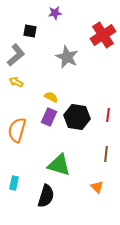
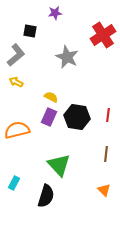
orange semicircle: rotated 60 degrees clockwise
green triangle: rotated 30 degrees clockwise
cyan rectangle: rotated 16 degrees clockwise
orange triangle: moved 7 px right, 3 px down
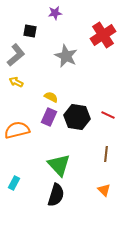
gray star: moved 1 px left, 1 px up
red line: rotated 72 degrees counterclockwise
black semicircle: moved 10 px right, 1 px up
